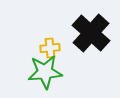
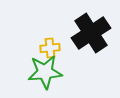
black cross: rotated 15 degrees clockwise
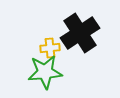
black cross: moved 11 px left
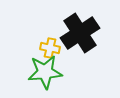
yellow cross: rotated 18 degrees clockwise
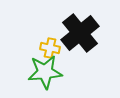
black cross: rotated 6 degrees counterclockwise
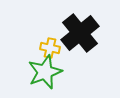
green star: rotated 16 degrees counterclockwise
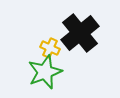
yellow cross: rotated 12 degrees clockwise
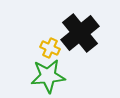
green star: moved 3 px right, 4 px down; rotated 16 degrees clockwise
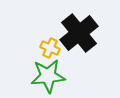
black cross: moved 1 px left
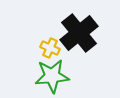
green star: moved 4 px right
